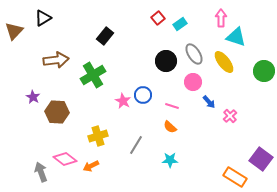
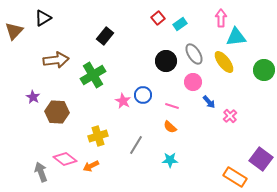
cyan triangle: rotated 25 degrees counterclockwise
green circle: moved 1 px up
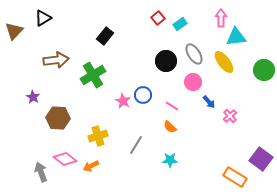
pink line: rotated 16 degrees clockwise
brown hexagon: moved 1 px right, 6 px down
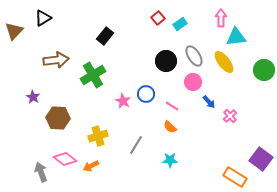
gray ellipse: moved 2 px down
blue circle: moved 3 px right, 1 px up
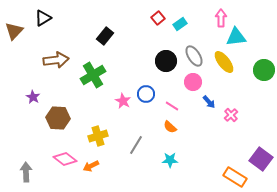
pink cross: moved 1 px right, 1 px up
gray arrow: moved 15 px left; rotated 18 degrees clockwise
